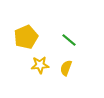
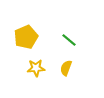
yellow star: moved 4 px left, 3 px down
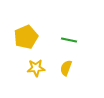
green line: rotated 28 degrees counterclockwise
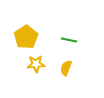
yellow pentagon: rotated 10 degrees counterclockwise
yellow star: moved 4 px up
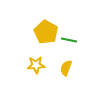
yellow pentagon: moved 20 px right, 5 px up; rotated 10 degrees counterclockwise
yellow star: moved 1 px down
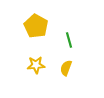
yellow pentagon: moved 10 px left, 6 px up
green line: rotated 63 degrees clockwise
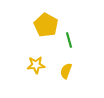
yellow pentagon: moved 10 px right, 1 px up
yellow semicircle: moved 3 px down
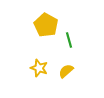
yellow star: moved 3 px right, 3 px down; rotated 24 degrees clockwise
yellow semicircle: rotated 28 degrees clockwise
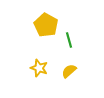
yellow semicircle: moved 3 px right
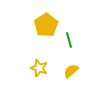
yellow pentagon: rotated 10 degrees clockwise
yellow semicircle: moved 2 px right
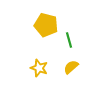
yellow pentagon: rotated 25 degrees counterclockwise
yellow semicircle: moved 4 px up
